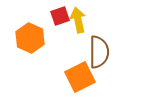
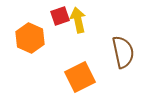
brown semicircle: moved 24 px right; rotated 12 degrees counterclockwise
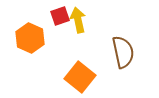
orange square: rotated 24 degrees counterclockwise
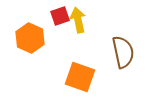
orange square: rotated 20 degrees counterclockwise
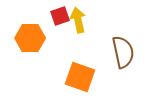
orange hexagon: rotated 24 degrees counterclockwise
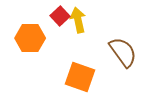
red square: rotated 24 degrees counterclockwise
brown semicircle: rotated 24 degrees counterclockwise
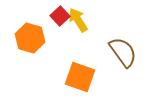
yellow arrow: rotated 20 degrees counterclockwise
orange hexagon: rotated 16 degrees clockwise
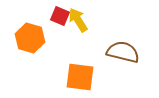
red square: rotated 24 degrees counterclockwise
brown semicircle: rotated 40 degrees counterclockwise
orange square: rotated 12 degrees counterclockwise
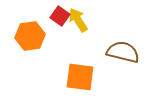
red square: rotated 12 degrees clockwise
orange hexagon: moved 2 px up; rotated 24 degrees counterclockwise
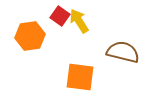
yellow arrow: moved 1 px right, 1 px down
